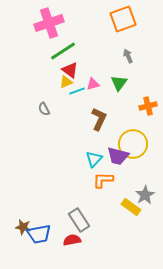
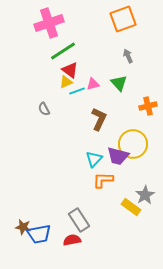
green triangle: rotated 18 degrees counterclockwise
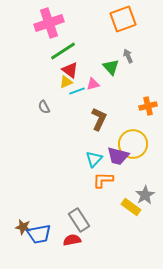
green triangle: moved 8 px left, 16 px up
gray semicircle: moved 2 px up
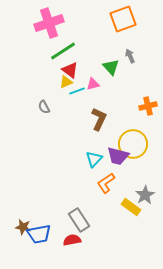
gray arrow: moved 2 px right
orange L-shape: moved 3 px right, 3 px down; rotated 35 degrees counterclockwise
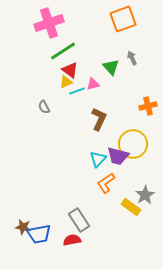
gray arrow: moved 2 px right, 2 px down
cyan triangle: moved 4 px right
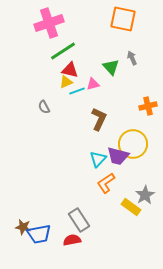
orange square: rotated 32 degrees clockwise
red triangle: rotated 24 degrees counterclockwise
